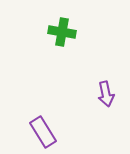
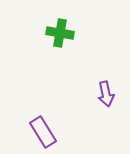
green cross: moved 2 px left, 1 px down
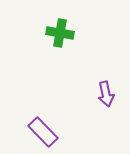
purple rectangle: rotated 12 degrees counterclockwise
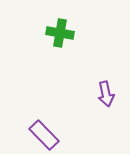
purple rectangle: moved 1 px right, 3 px down
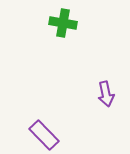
green cross: moved 3 px right, 10 px up
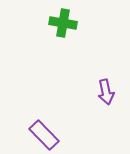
purple arrow: moved 2 px up
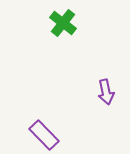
green cross: rotated 28 degrees clockwise
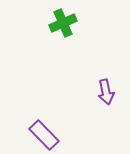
green cross: rotated 28 degrees clockwise
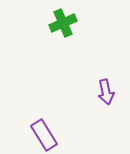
purple rectangle: rotated 12 degrees clockwise
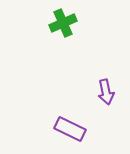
purple rectangle: moved 26 px right, 6 px up; rotated 32 degrees counterclockwise
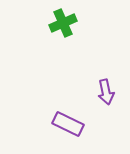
purple rectangle: moved 2 px left, 5 px up
